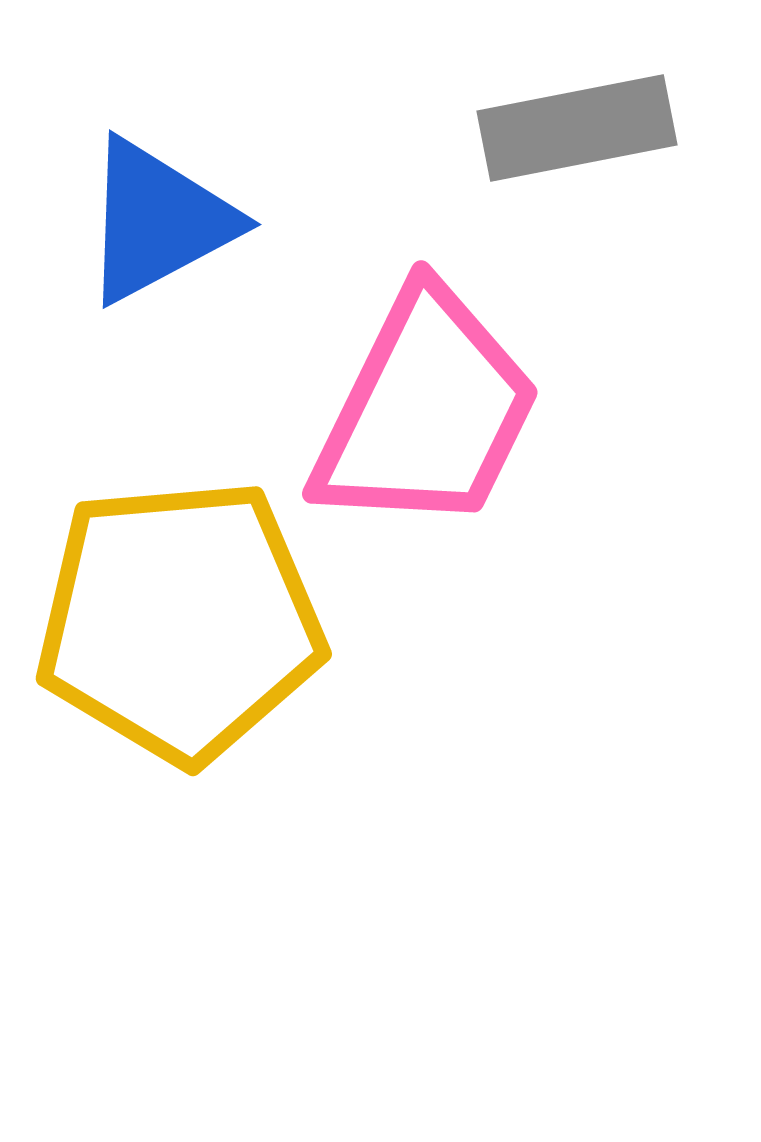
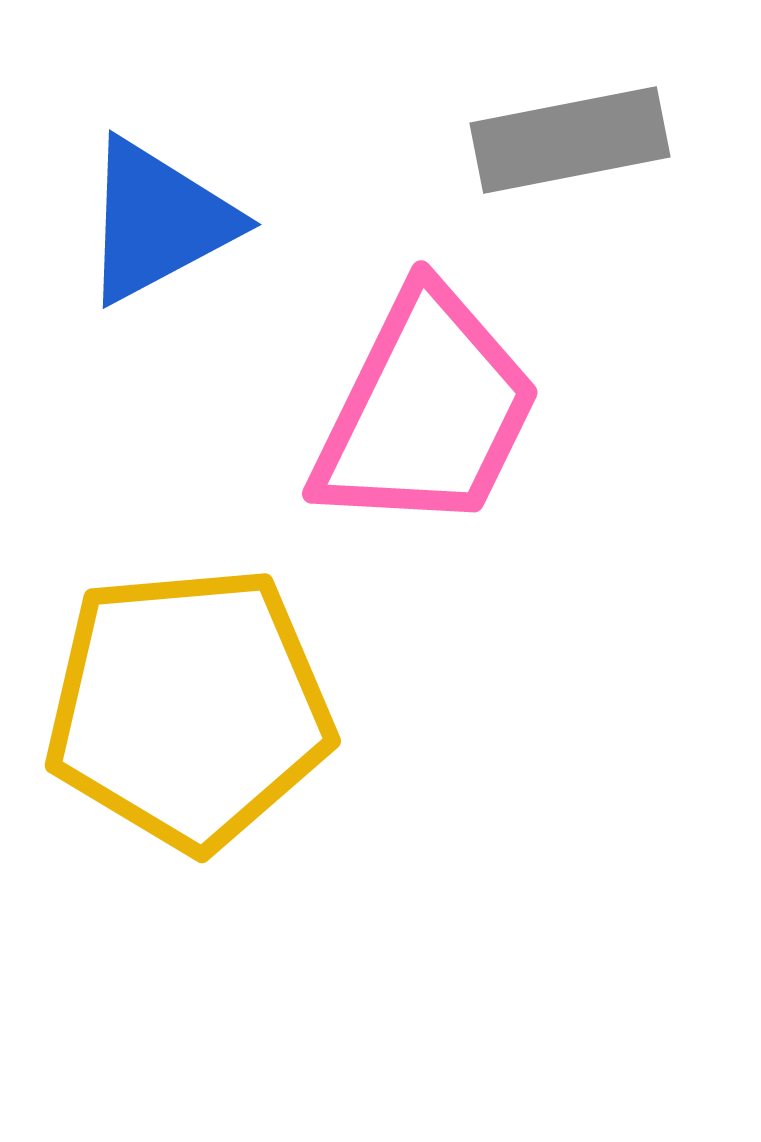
gray rectangle: moved 7 px left, 12 px down
yellow pentagon: moved 9 px right, 87 px down
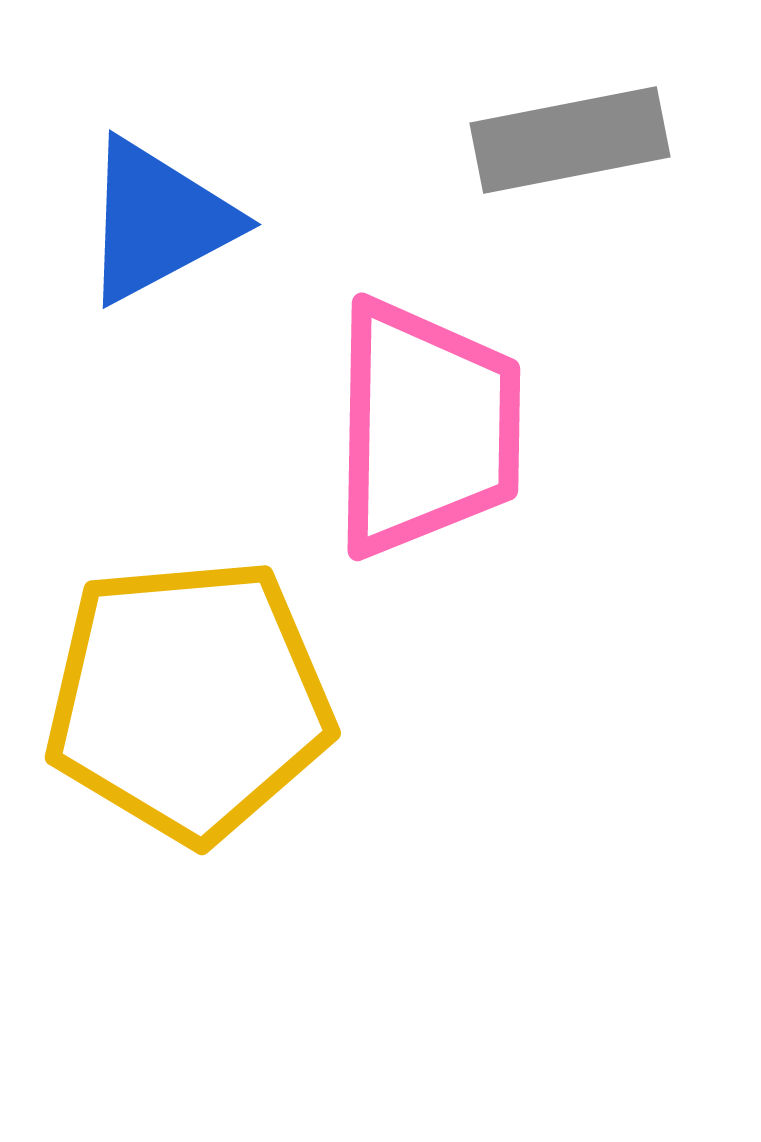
pink trapezoid: moved 17 px down; rotated 25 degrees counterclockwise
yellow pentagon: moved 8 px up
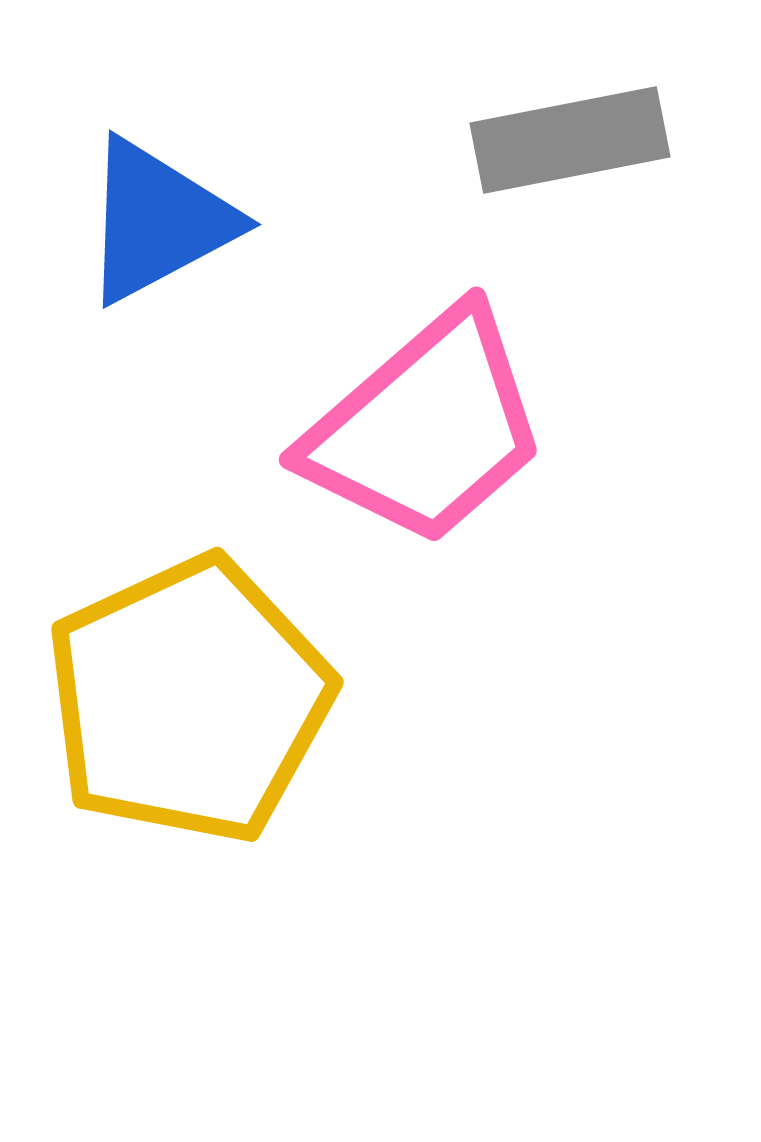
pink trapezoid: rotated 48 degrees clockwise
yellow pentagon: rotated 20 degrees counterclockwise
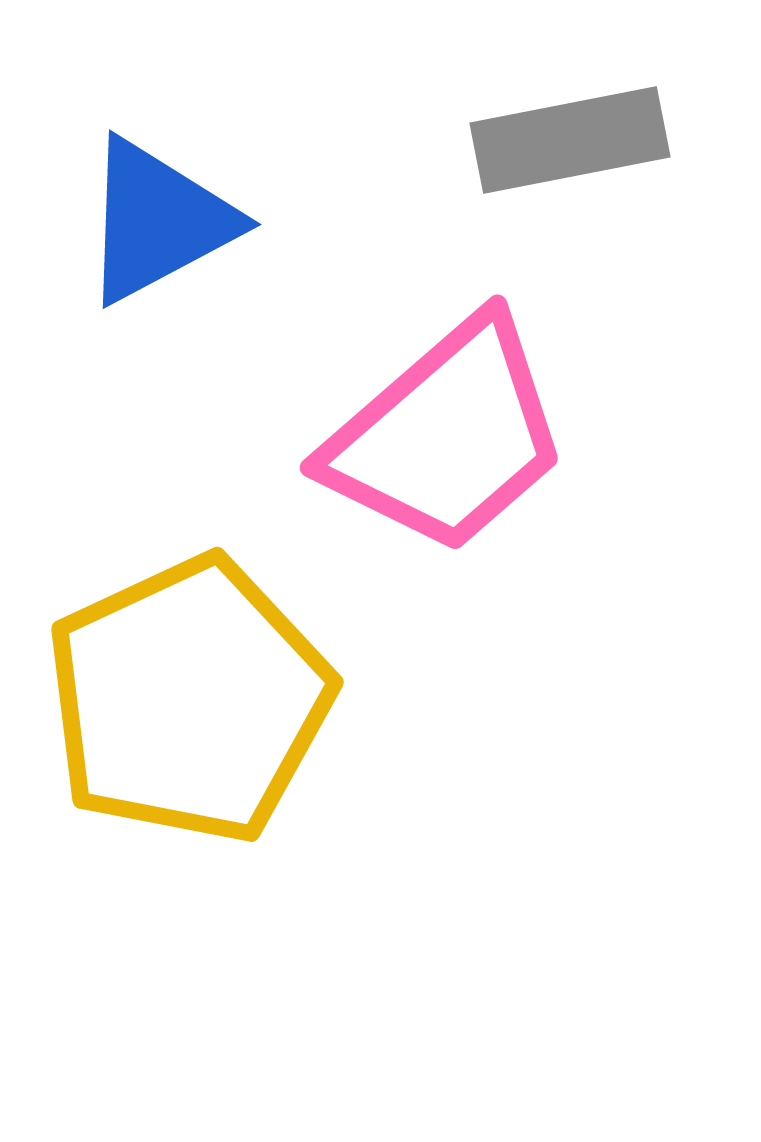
pink trapezoid: moved 21 px right, 8 px down
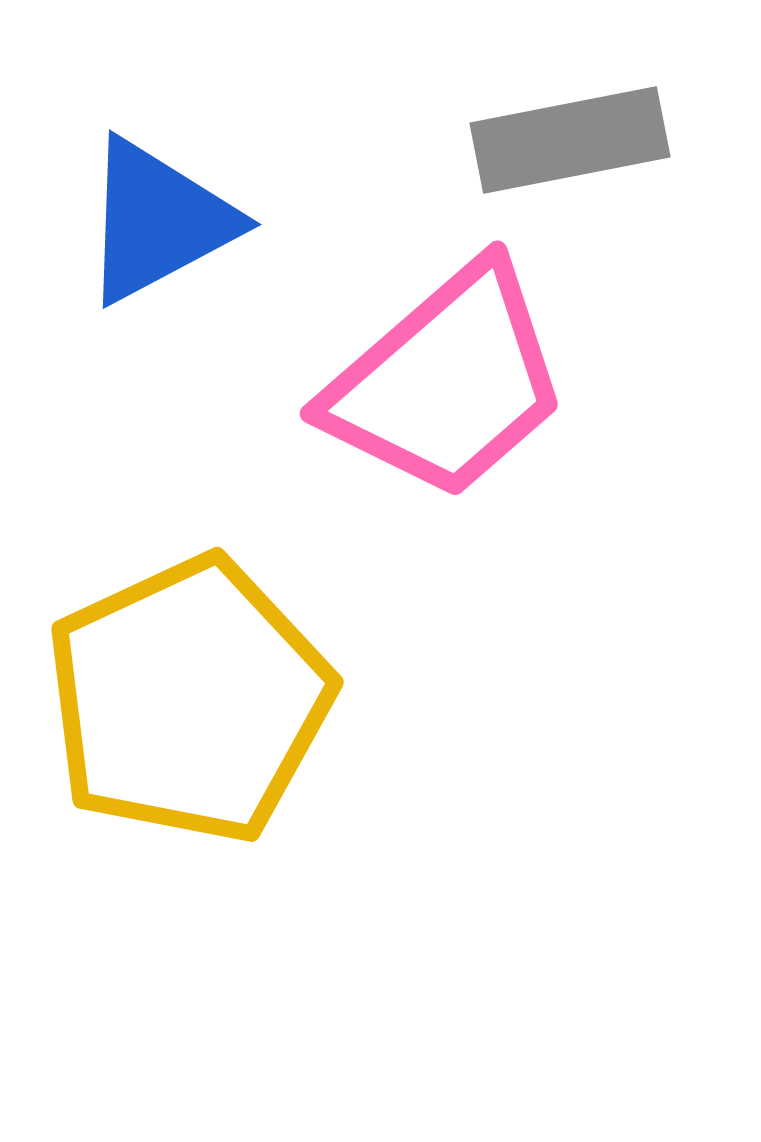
pink trapezoid: moved 54 px up
